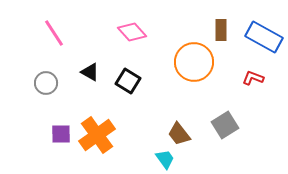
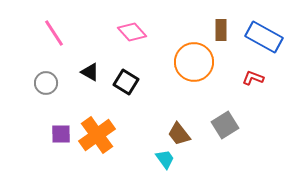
black square: moved 2 px left, 1 px down
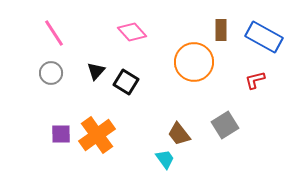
black triangle: moved 6 px right, 1 px up; rotated 42 degrees clockwise
red L-shape: moved 2 px right, 2 px down; rotated 35 degrees counterclockwise
gray circle: moved 5 px right, 10 px up
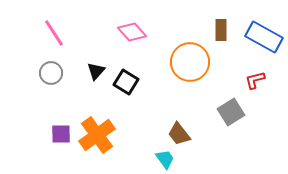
orange circle: moved 4 px left
gray square: moved 6 px right, 13 px up
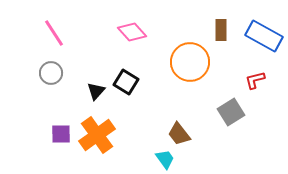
blue rectangle: moved 1 px up
black triangle: moved 20 px down
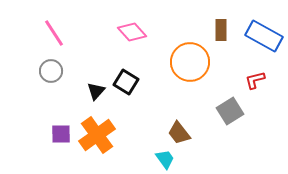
gray circle: moved 2 px up
gray square: moved 1 px left, 1 px up
brown trapezoid: moved 1 px up
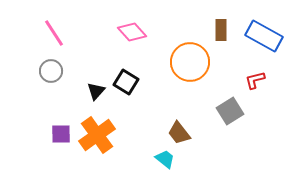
cyan trapezoid: rotated 15 degrees counterclockwise
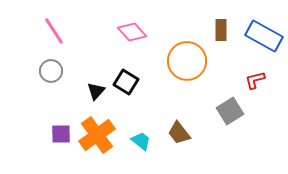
pink line: moved 2 px up
orange circle: moved 3 px left, 1 px up
cyan trapezoid: moved 24 px left, 18 px up
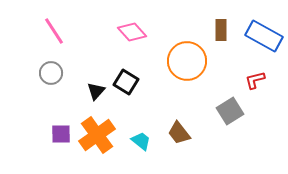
gray circle: moved 2 px down
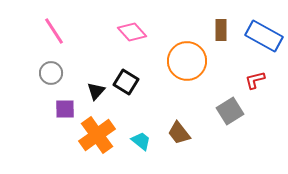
purple square: moved 4 px right, 25 px up
